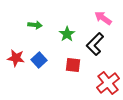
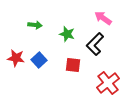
green star: rotated 21 degrees counterclockwise
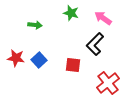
green star: moved 4 px right, 21 px up
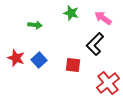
red star: rotated 12 degrees clockwise
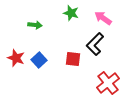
red square: moved 6 px up
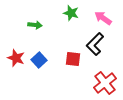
red cross: moved 3 px left
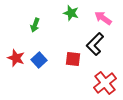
green arrow: rotated 104 degrees clockwise
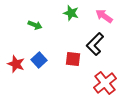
pink arrow: moved 1 px right, 2 px up
green arrow: rotated 88 degrees counterclockwise
red star: moved 6 px down
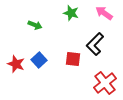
pink arrow: moved 3 px up
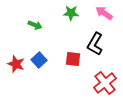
green star: rotated 14 degrees counterclockwise
black L-shape: rotated 15 degrees counterclockwise
